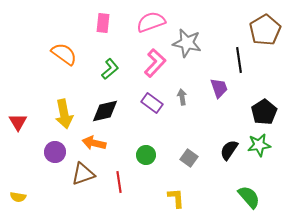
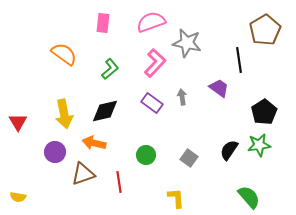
purple trapezoid: rotated 35 degrees counterclockwise
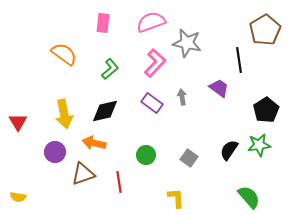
black pentagon: moved 2 px right, 2 px up
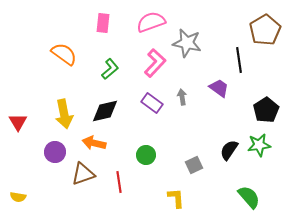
gray square: moved 5 px right, 7 px down; rotated 30 degrees clockwise
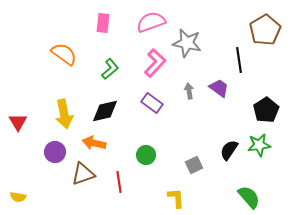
gray arrow: moved 7 px right, 6 px up
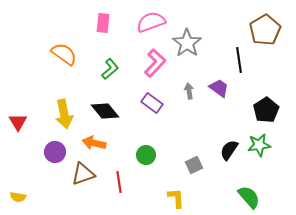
gray star: rotated 24 degrees clockwise
black diamond: rotated 64 degrees clockwise
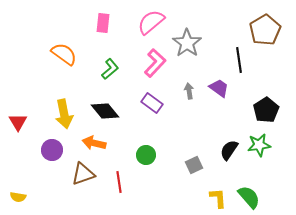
pink semicircle: rotated 20 degrees counterclockwise
purple circle: moved 3 px left, 2 px up
yellow L-shape: moved 42 px right
